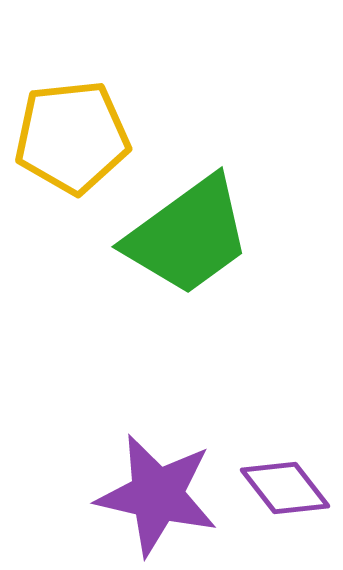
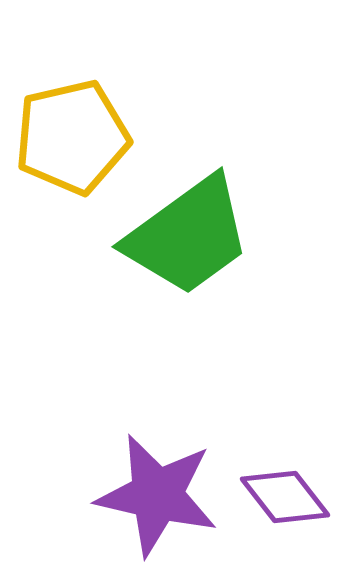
yellow pentagon: rotated 7 degrees counterclockwise
purple diamond: moved 9 px down
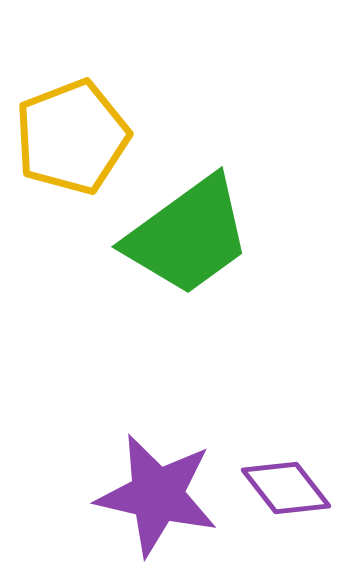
yellow pentagon: rotated 8 degrees counterclockwise
purple diamond: moved 1 px right, 9 px up
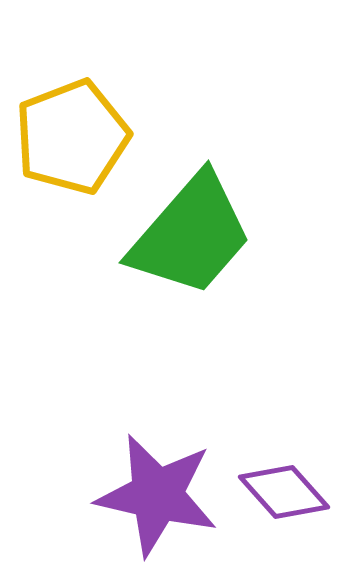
green trapezoid: moved 3 px right, 1 px up; rotated 13 degrees counterclockwise
purple diamond: moved 2 px left, 4 px down; rotated 4 degrees counterclockwise
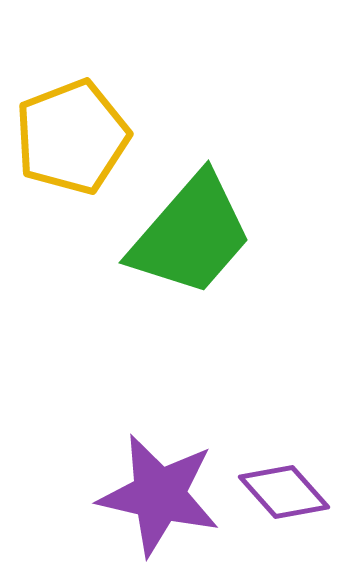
purple star: moved 2 px right
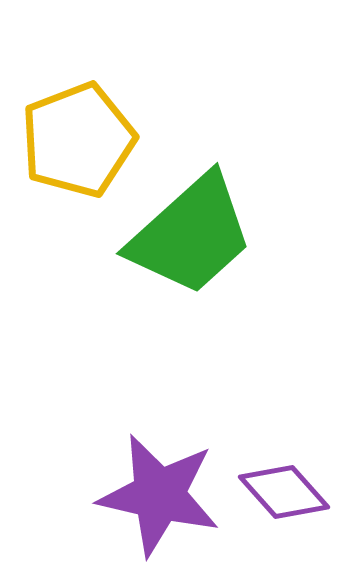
yellow pentagon: moved 6 px right, 3 px down
green trapezoid: rotated 7 degrees clockwise
